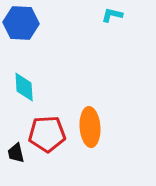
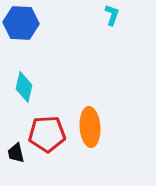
cyan L-shape: rotated 95 degrees clockwise
cyan diamond: rotated 16 degrees clockwise
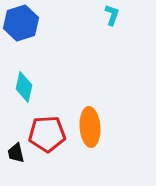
blue hexagon: rotated 20 degrees counterclockwise
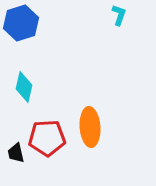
cyan L-shape: moved 7 px right
red pentagon: moved 4 px down
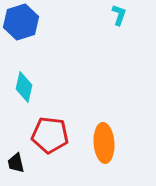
blue hexagon: moved 1 px up
orange ellipse: moved 14 px right, 16 px down
red pentagon: moved 3 px right, 3 px up; rotated 9 degrees clockwise
black trapezoid: moved 10 px down
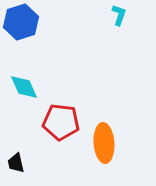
cyan diamond: rotated 36 degrees counterclockwise
red pentagon: moved 11 px right, 13 px up
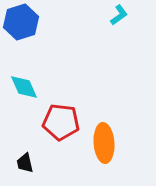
cyan L-shape: rotated 35 degrees clockwise
black trapezoid: moved 9 px right
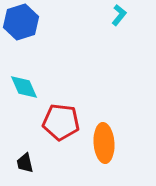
cyan L-shape: rotated 15 degrees counterclockwise
